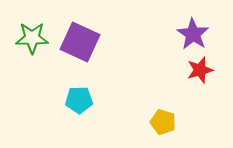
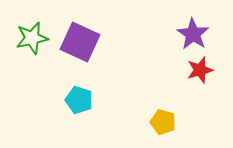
green star: rotated 12 degrees counterclockwise
cyan pentagon: rotated 20 degrees clockwise
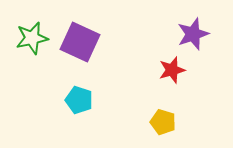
purple star: rotated 20 degrees clockwise
red star: moved 28 px left
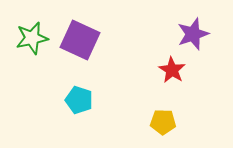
purple square: moved 2 px up
red star: rotated 24 degrees counterclockwise
yellow pentagon: rotated 15 degrees counterclockwise
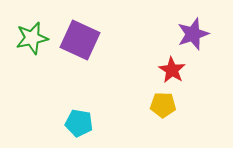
cyan pentagon: moved 23 px down; rotated 8 degrees counterclockwise
yellow pentagon: moved 17 px up
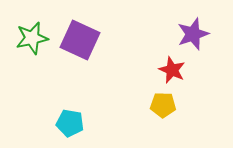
red star: rotated 8 degrees counterclockwise
cyan pentagon: moved 9 px left
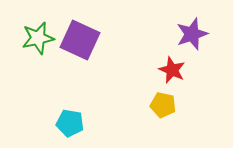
purple star: moved 1 px left
green star: moved 6 px right
yellow pentagon: rotated 10 degrees clockwise
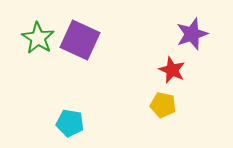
green star: rotated 28 degrees counterclockwise
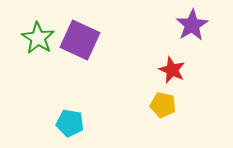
purple star: moved 9 px up; rotated 12 degrees counterclockwise
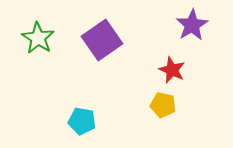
purple square: moved 22 px right; rotated 30 degrees clockwise
cyan pentagon: moved 12 px right, 2 px up
